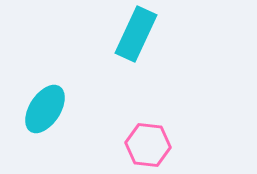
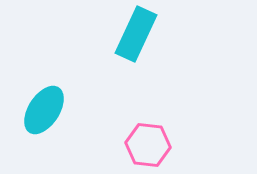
cyan ellipse: moved 1 px left, 1 px down
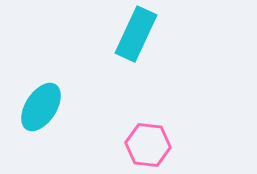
cyan ellipse: moved 3 px left, 3 px up
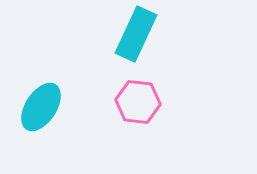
pink hexagon: moved 10 px left, 43 px up
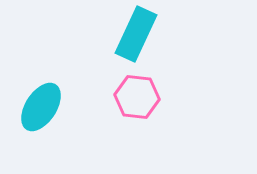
pink hexagon: moved 1 px left, 5 px up
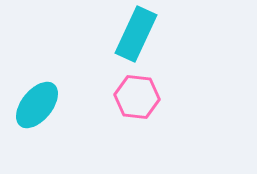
cyan ellipse: moved 4 px left, 2 px up; rotated 6 degrees clockwise
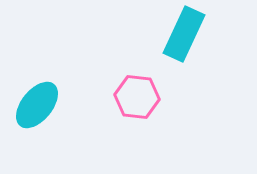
cyan rectangle: moved 48 px right
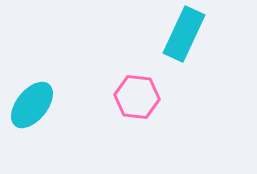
cyan ellipse: moved 5 px left
